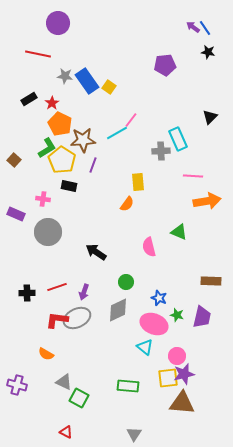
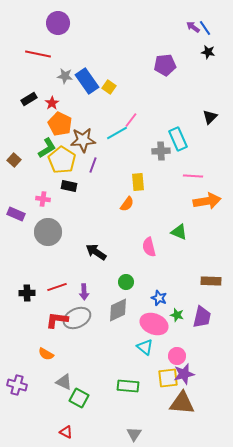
purple arrow at (84, 292): rotated 21 degrees counterclockwise
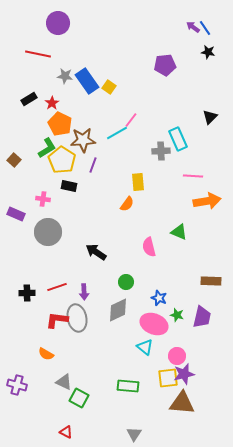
gray ellipse at (77, 318): rotated 76 degrees counterclockwise
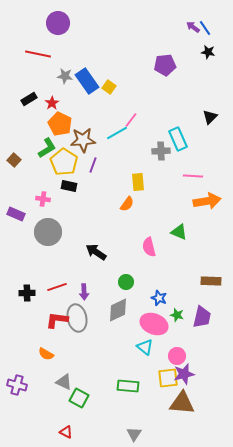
yellow pentagon at (62, 160): moved 2 px right, 2 px down
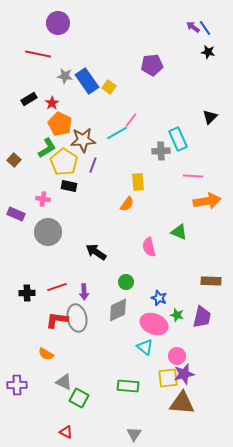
purple pentagon at (165, 65): moved 13 px left
purple cross at (17, 385): rotated 18 degrees counterclockwise
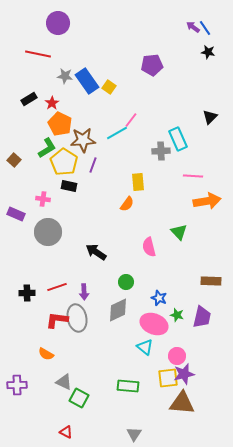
green triangle at (179, 232): rotated 24 degrees clockwise
